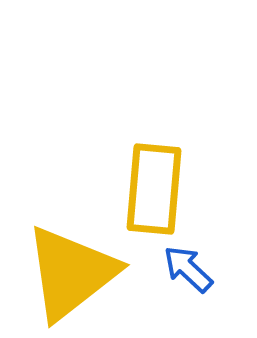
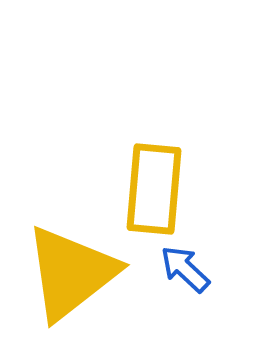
blue arrow: moved 3 px left
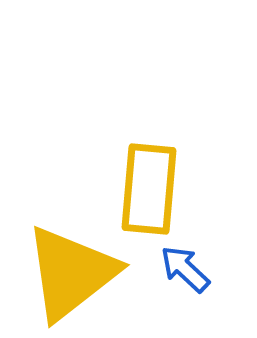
yellow rectangle: moved 5 px left
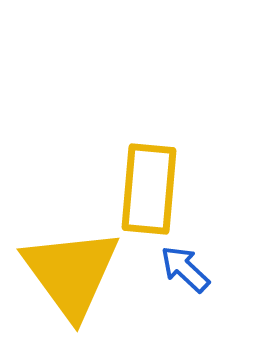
yellow triangle: rotated 28 degrees counterclockwise
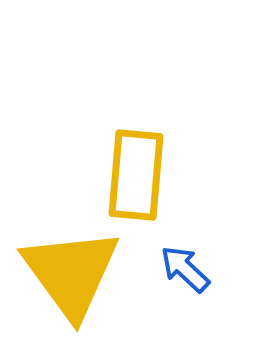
yellow rectangle: moved 13 px left, 14 px up
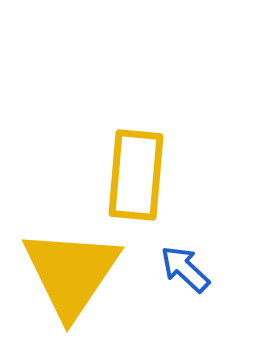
yellow triangle: rotated 10 degrees clockwise
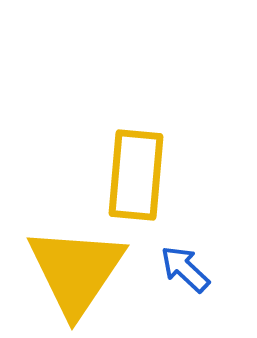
yellow triangle: moved 5 px right, 2 px up
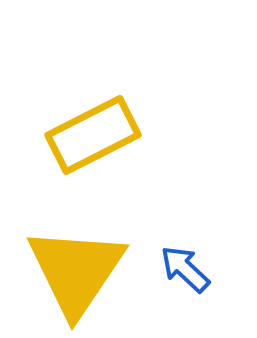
yellow rectangle: moved 43 px left, 40 px up; rotated 58 degrees clockwise
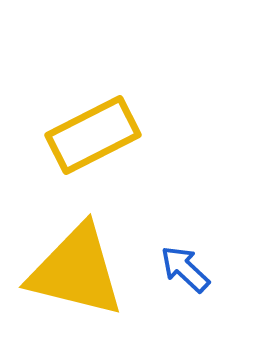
yellow triangle: rotated 50 degrees counterclockwise
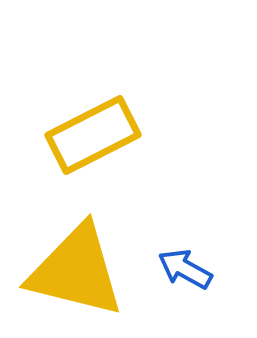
blue arrow: rotated 14 degrees counterclockwise
